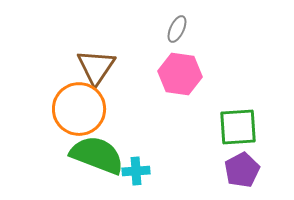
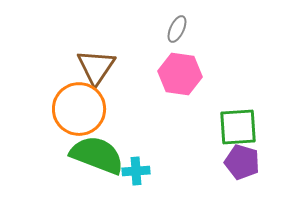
purple pentagon: moved 8 px up; rotated 28 degrees counterclockwise
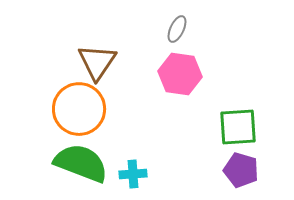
brown triangle: moved 1 px right, 5 px up
green semicircle: moved 16 px left, 8 px down
purple pentagon: moved 1 px left, 8 px down
cyan cross: moved 3 px left, 3 px down
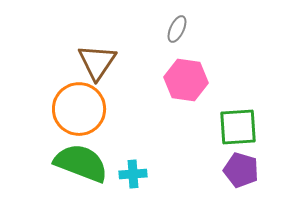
pink hexagon: moved 6 px right, 6 px down
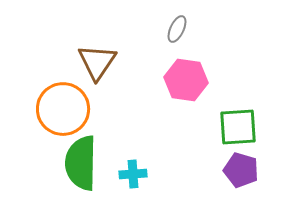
orange circle: moved 16 px left
green semicircle: rotated 110 degrees counterclockwise
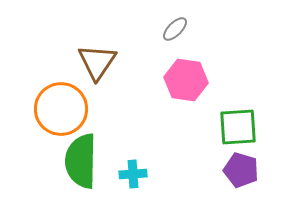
gray ellipse: moved 2 px left; rotated 20 degrees clockwise
orange circle: moved 2 px left
green semicircle: moved 2 px up
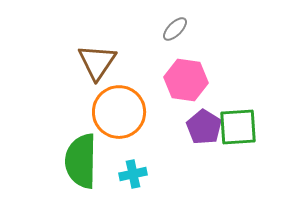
orange circle: moved 58 px right, 3 px down
purple pentagon: moved 37 px left, 43 px up; rotated 16 degrees clockwise
cyan cross: rotated 8 degrees counterclockwise
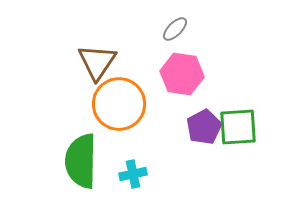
pink hexagon: moved 4 px left, 6 px up
orange circle: moved 8 px up
purple pentagon: rotated 12 degrees clockwise
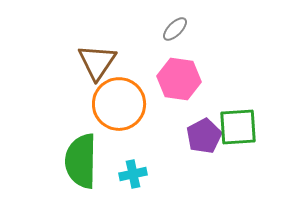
pink hexagon: moved 3 px left, 5 px down
purple pentagon: moved 9 px down
